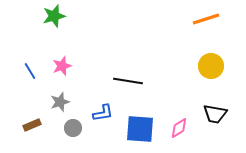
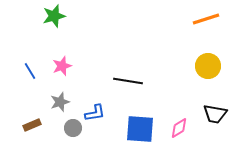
yellow circle: moved 3 px left
blue L-shape: moved 8 px left
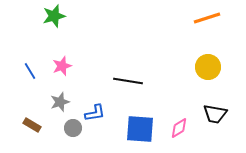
orange line: moved 1 px right, 1 px up
yellow circle: moved 1 px down
brown rectangle: rotated 54 degrees clockwise
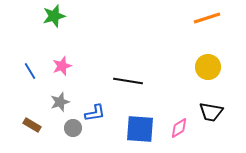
black trapezoid: moved 4 px left, 2 px up
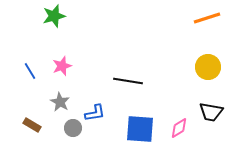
gray star: rotated 24 degrees counterclockwise
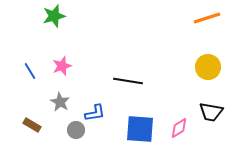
gray circle: moved 3 px right, 2 px down
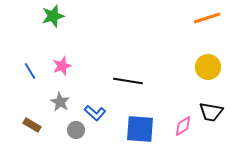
green star: moved 1 px left
blue L-shape: rotated 50 degrees clockwise
pink diamond: moved 4 px right, 2 px up
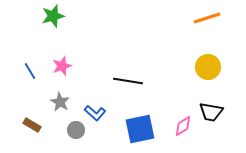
blue square: rotated 16 degrees counterclockwise
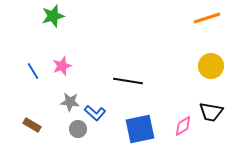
yellow circle: moved 3 px right, 1 px up
blue line: moved 3 px right
gray star: moved 10 px right; rotated 24 degrees counterclockwise
gray circle: moved 2 px right, 1 px up
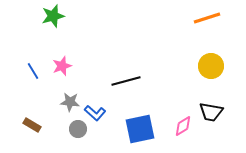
black line: moved 2 px left; rotated 24 degrees counterclockwise
